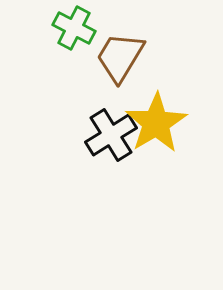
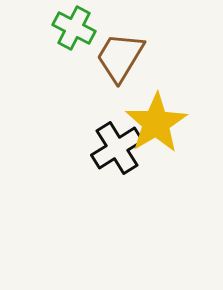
black cross: moved 6 px right, 13 px down
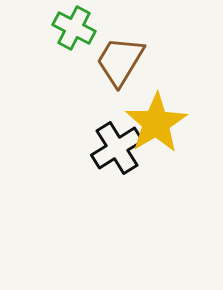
brown trapezoid: moved 4 px down
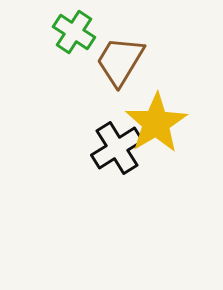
green cross: moved 4 px down; rotated 6 degrees clockwise
